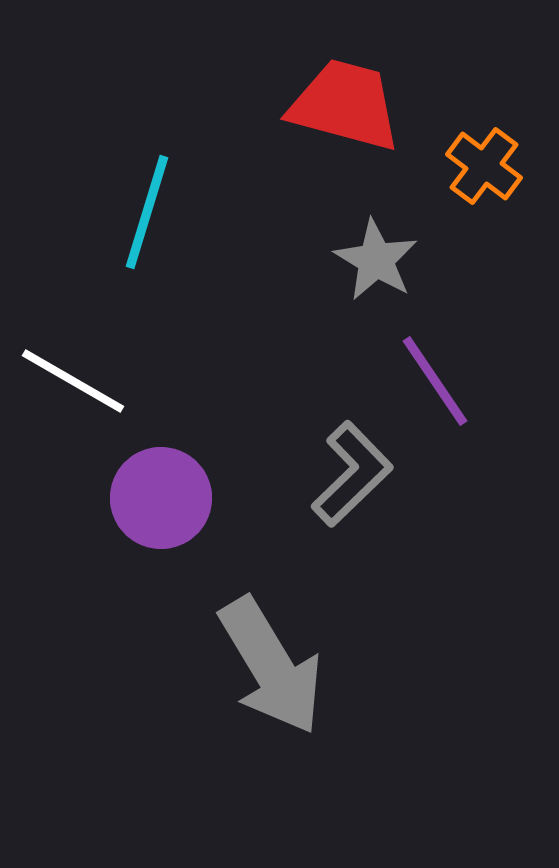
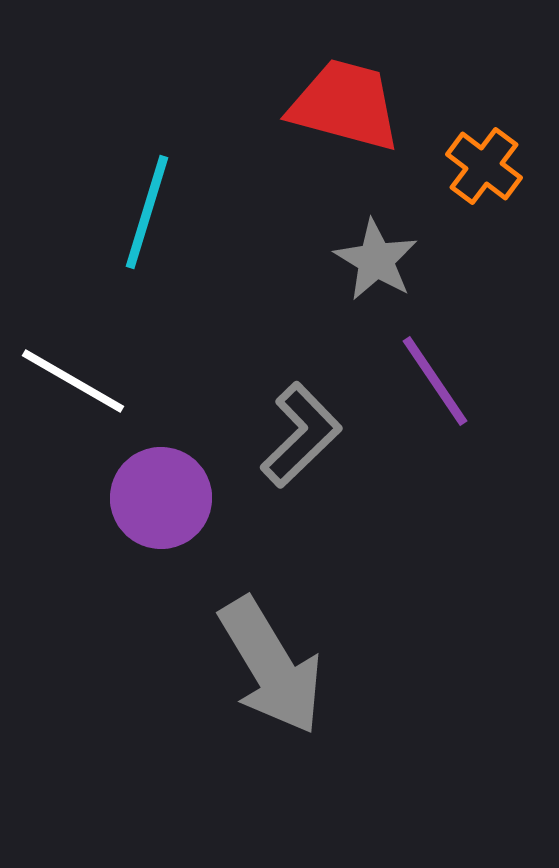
gray L-shape: moved 51 px left, 39 px up
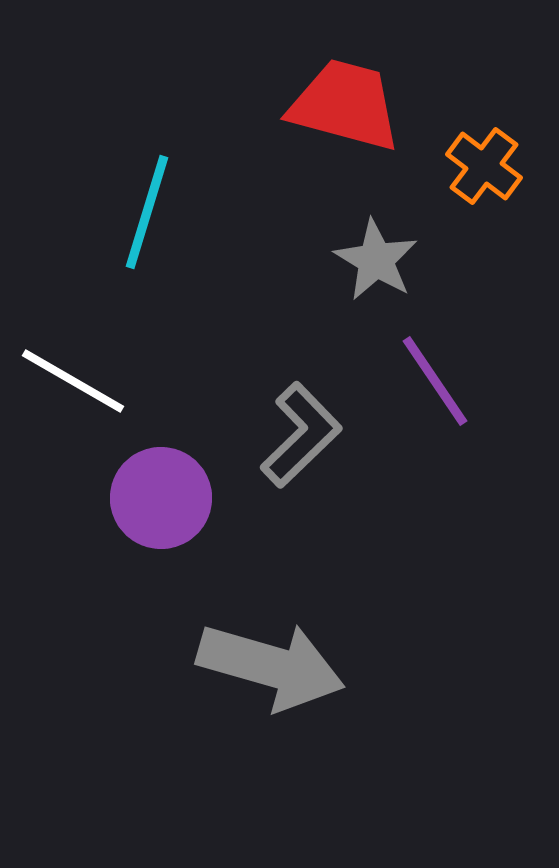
gray arrow: rotated 43 degrees counterclockwise
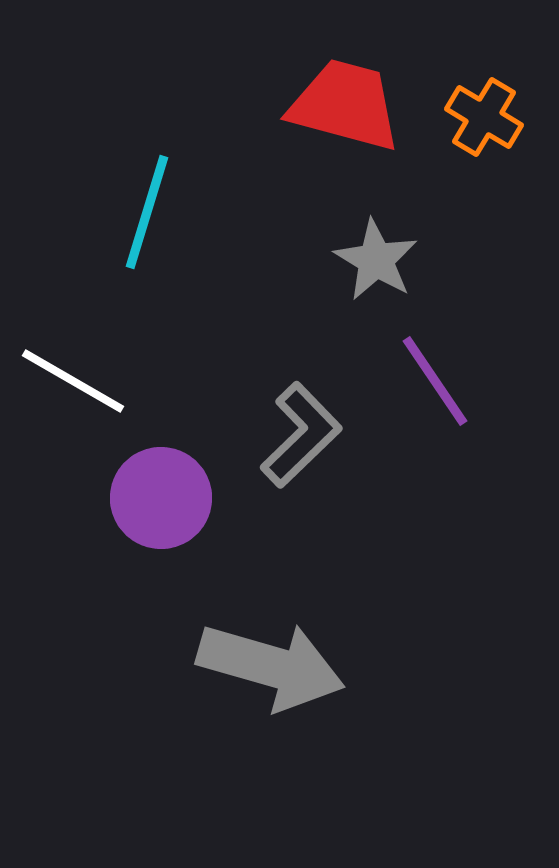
orange cross: moved 49 px up; rotated 6 degrees counterclockwise
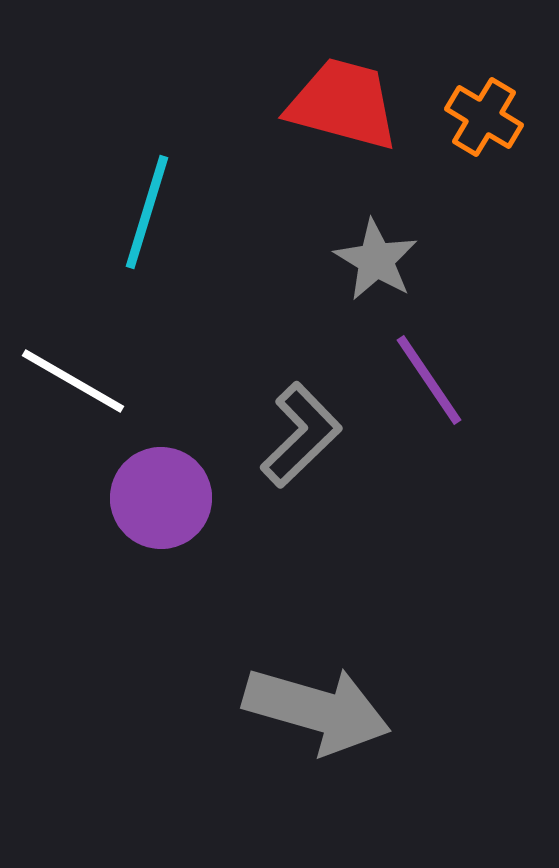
red trapezoid: moved 2 px left, 1 px up
purple line: moved 6 px left, 1 px up
gray arrow: moved 46 px right, 44 px down
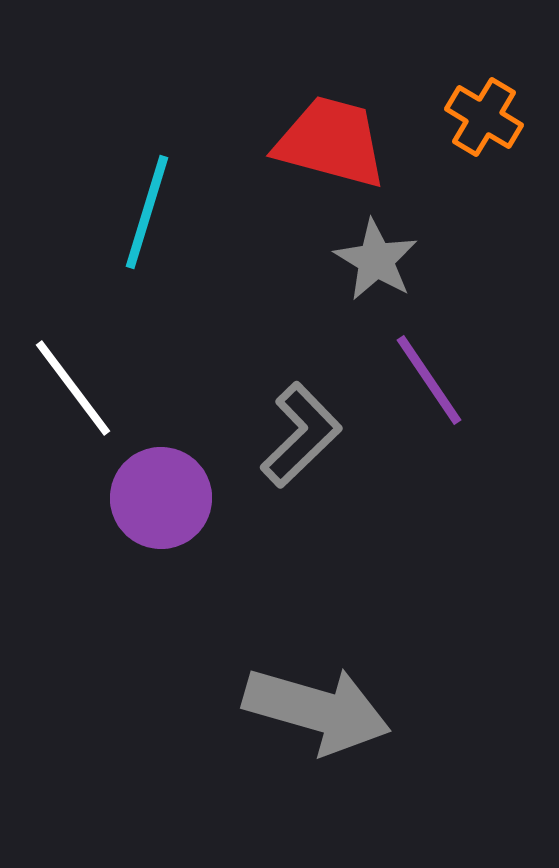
red trapezoid: moved 12 px left, 38 px down
white line: moved 7 px down; rotated 23 degrees clockwise
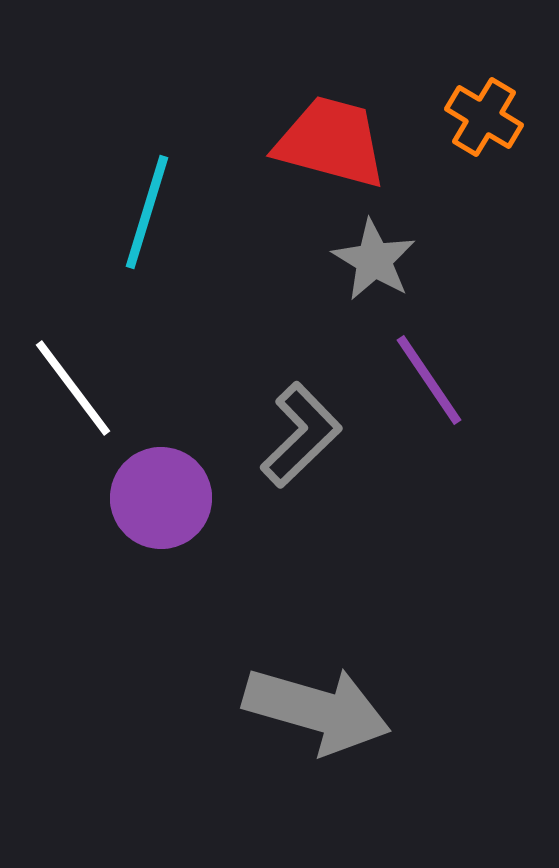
gray star: moved 2 px left
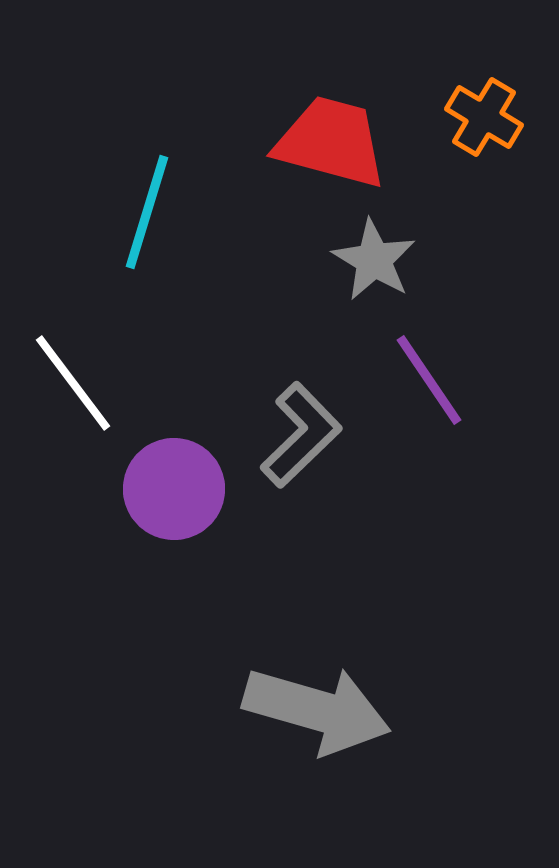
white line: moved 5 px up
purple circle: moved 13 px right, 9 px up
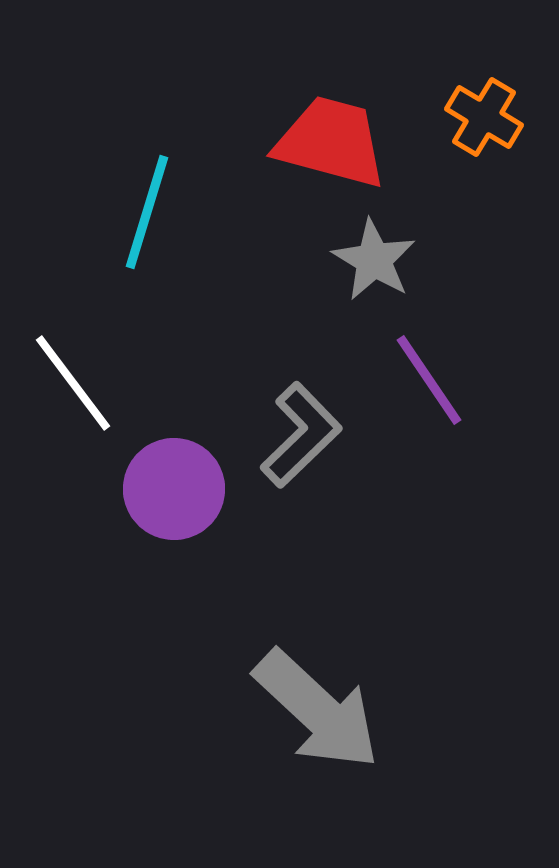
gray arrow: rotated 27 degrees clockwise
